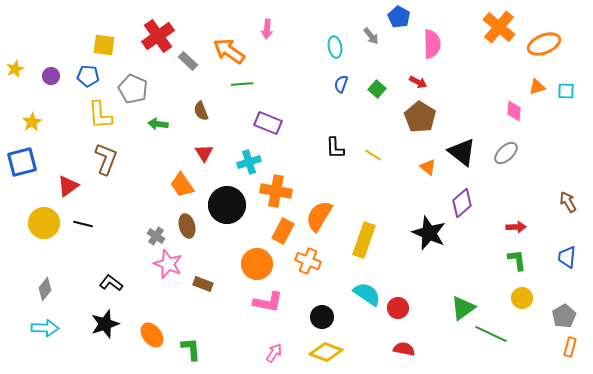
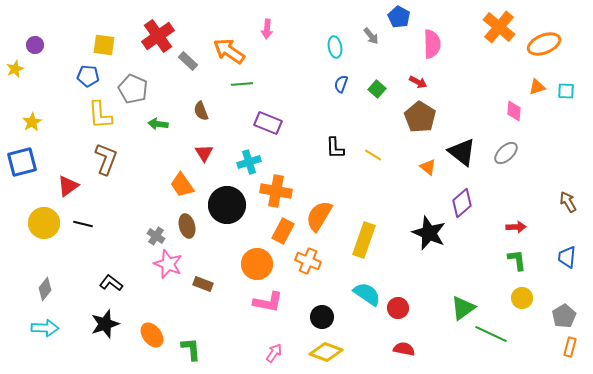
purple circle at (51, 76): moved 16 px left, 31 px up
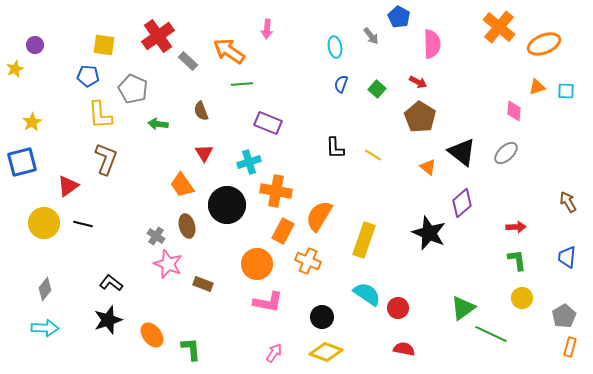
black star at (105, 324): moved 3 px right, 4 px up
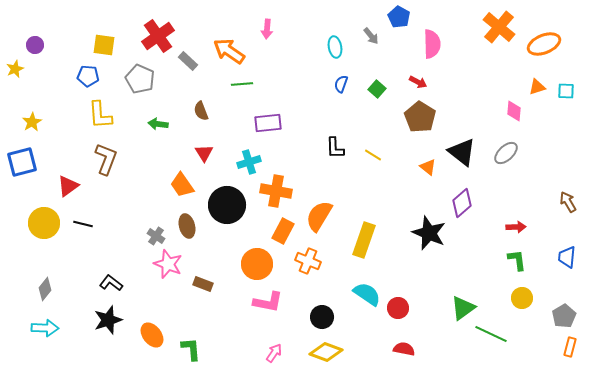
gray pentagon at (133, 89): moved 7 px right, 10 px up
purple rectangle at (268, 123): rotated 28 degrees counterclockwise
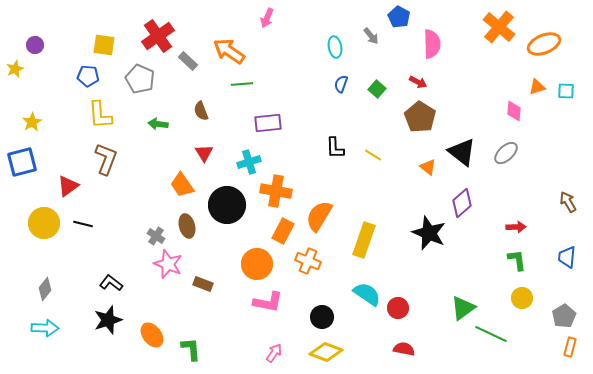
pink arrow at (267, 29): moved 11 px up; rotated 18 degrees clockwise
